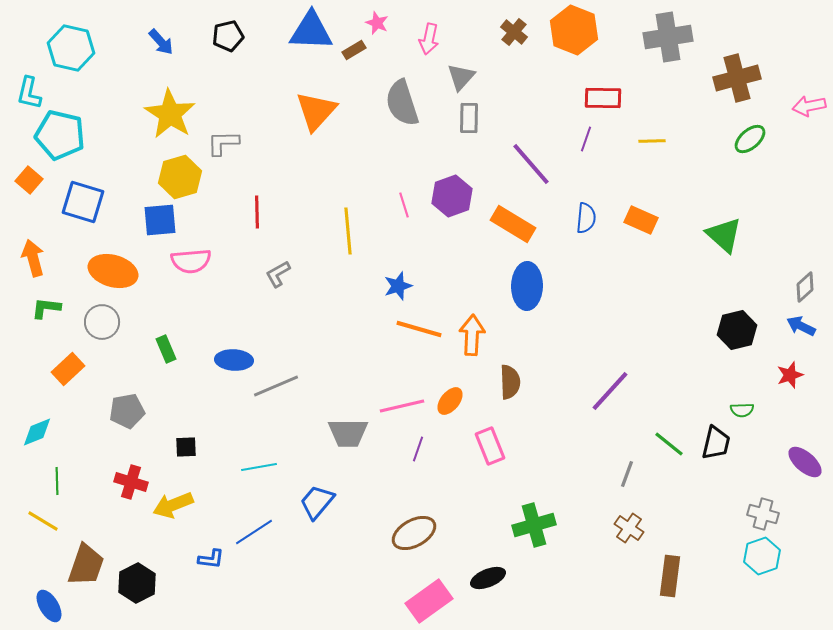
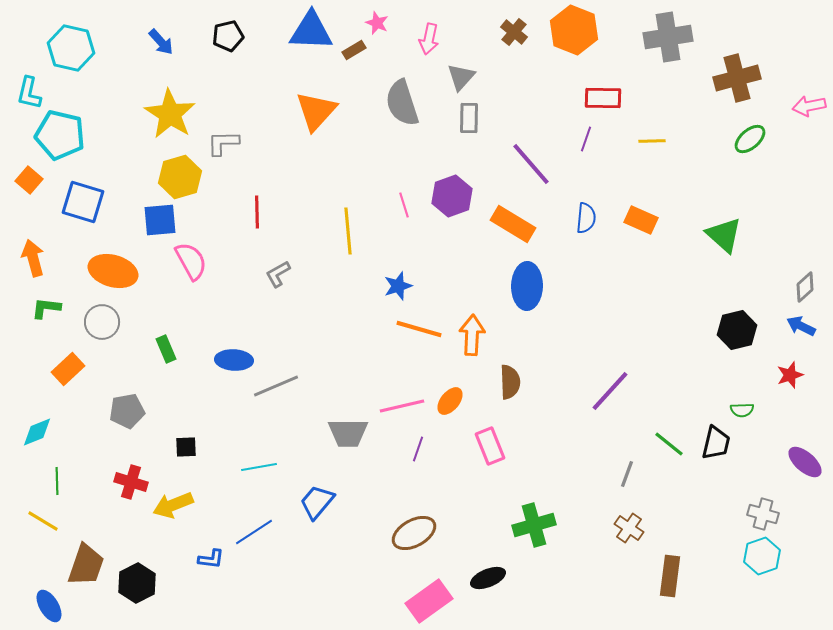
pink semicircle at (191, 261): rotated 114 degrees counterclockwise
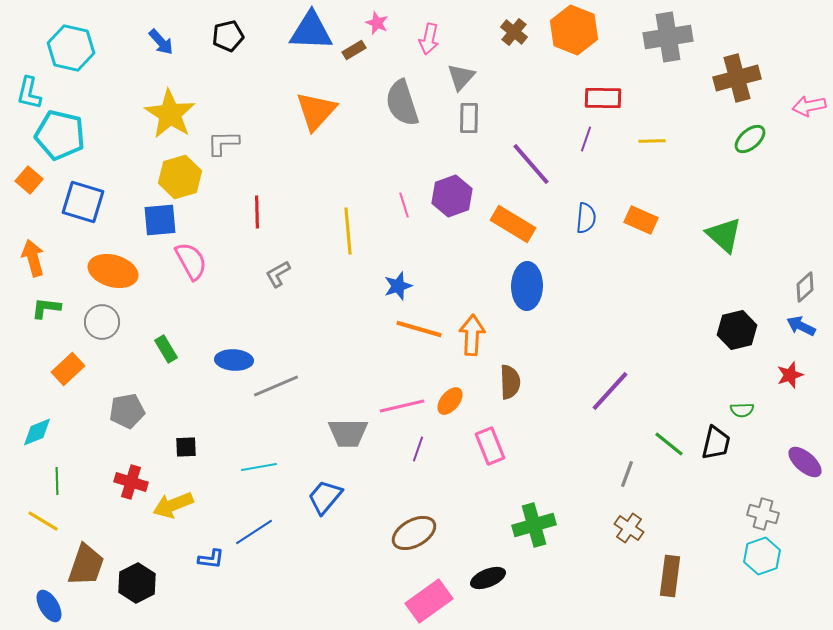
green rectangle at (166, 349): rotated 8 degrees counterclockwise
blue trapezoid at (317, 502): moved 8 px right, 5 px up
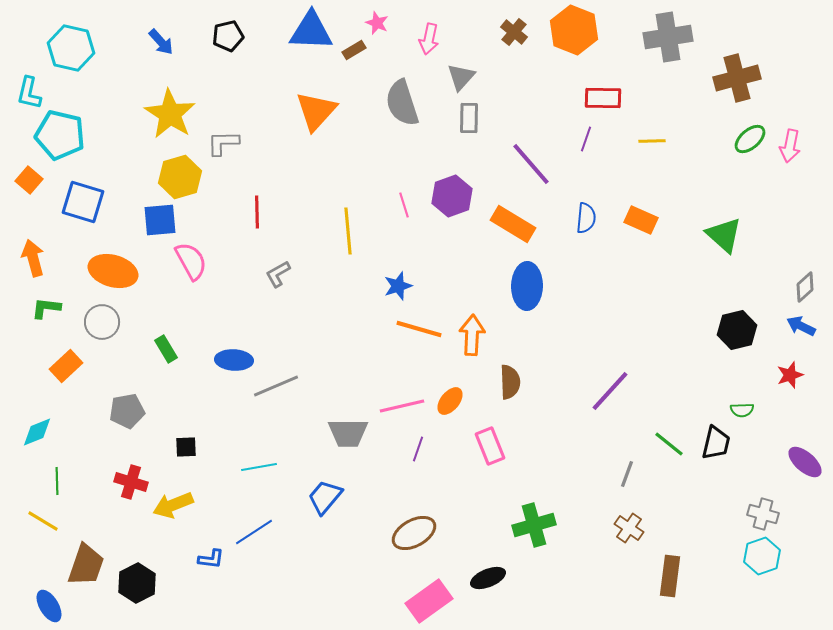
pink arrow at (809, 106): moved 19 px left, 40 px down; rotated 68 degrees counterclockwise
orange rectangle at (68, 369): moved 2 px left, 3 px up
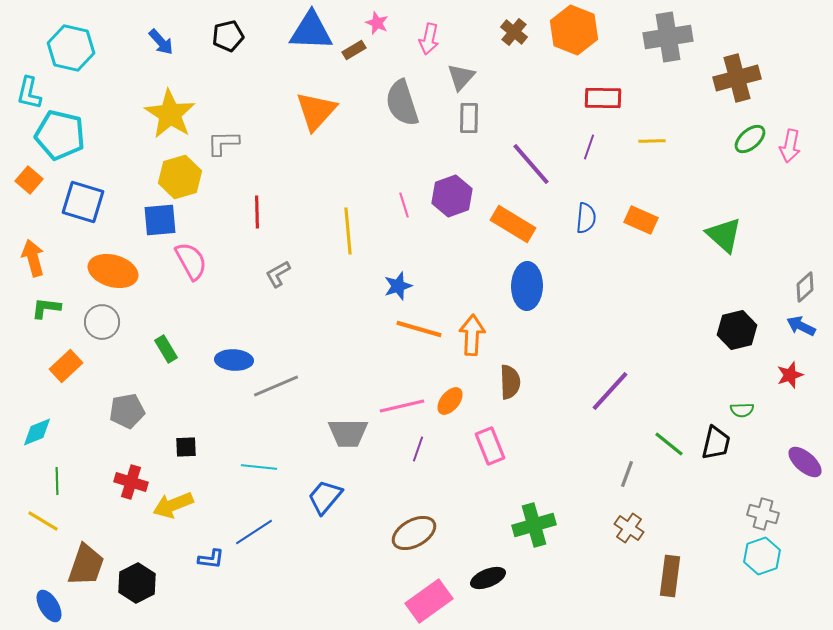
purple line at (586, 139): moved 3 px right, 8 px down
cyan line at (259, 467): rotated 16 degrees clockwise
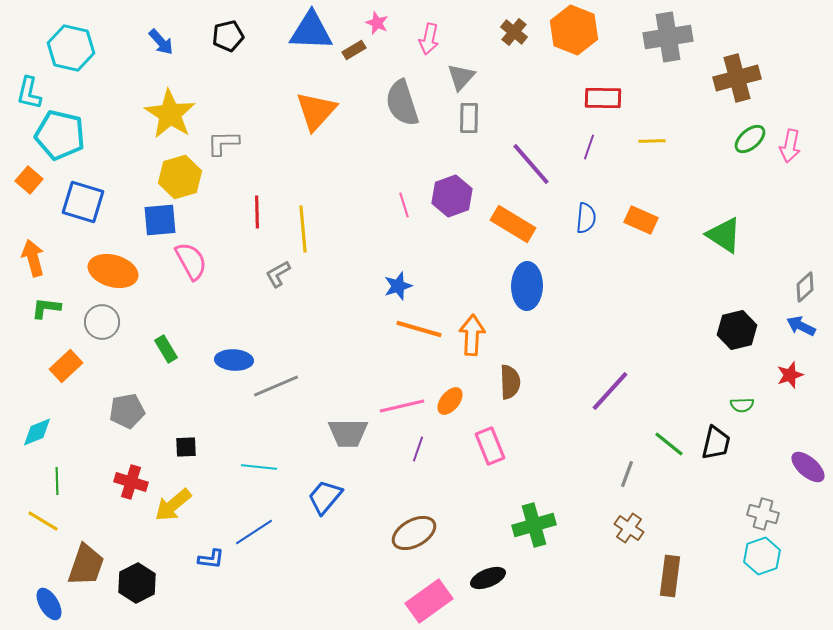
yellow line at (348, 231): moved 45 px left, 2 px up
green triangle at (724, 235): rotated 9 degrees counterclockwise
green semicircle at (742, 410): moved 5 px up
purple ellipse at (805, 462): moved 3 px right, 5 px down
yellow arrow at (173, 505): rotated 18 degrees counterclockwise
blue ellipse at (49, 606): moved 2 px up
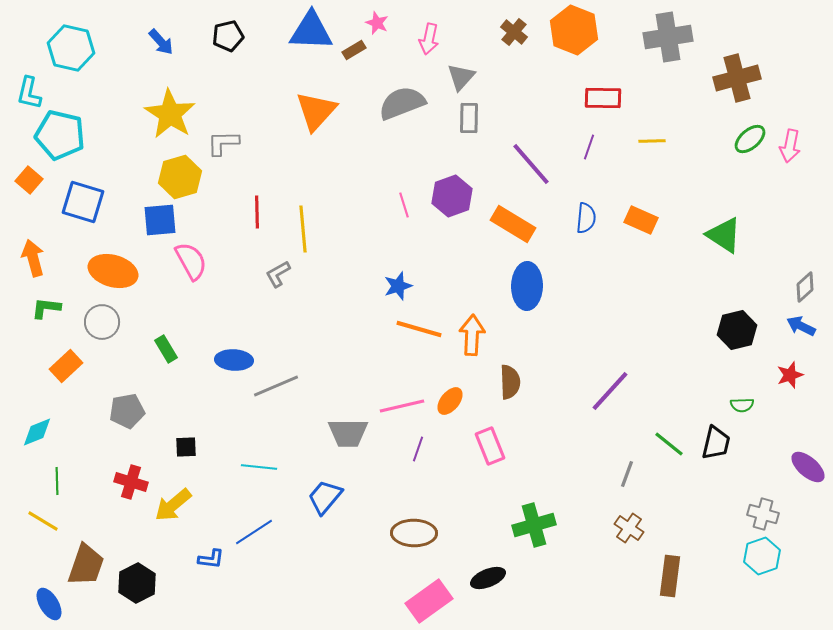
gray semicircle at (402, 103): rotated 87 degrees clockwise
brown ellipse at (414, 533): rotated 30 degrees clockwise
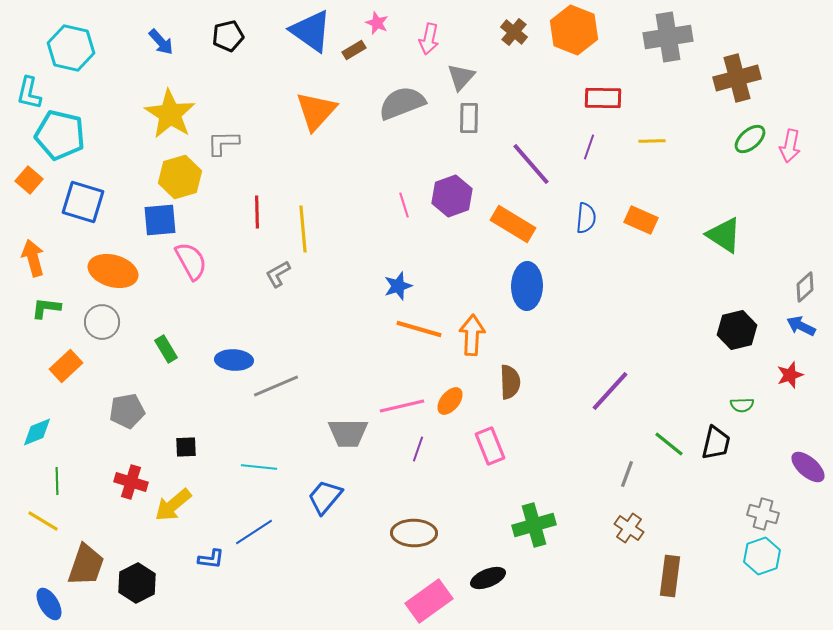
blue triangle at (311, 31): rotated 33 degrees clockwise
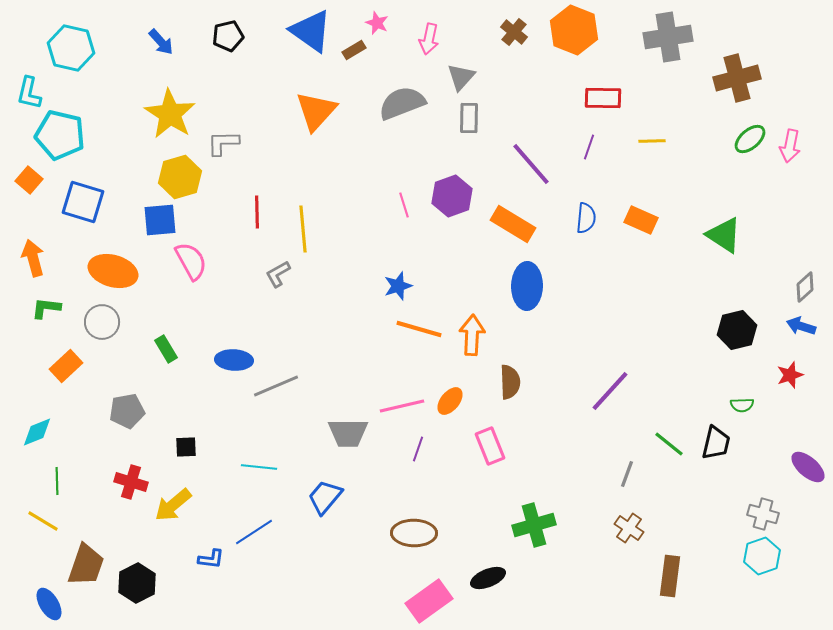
blue arrow at (801, 326): rotated 8 degrees counterclockwise
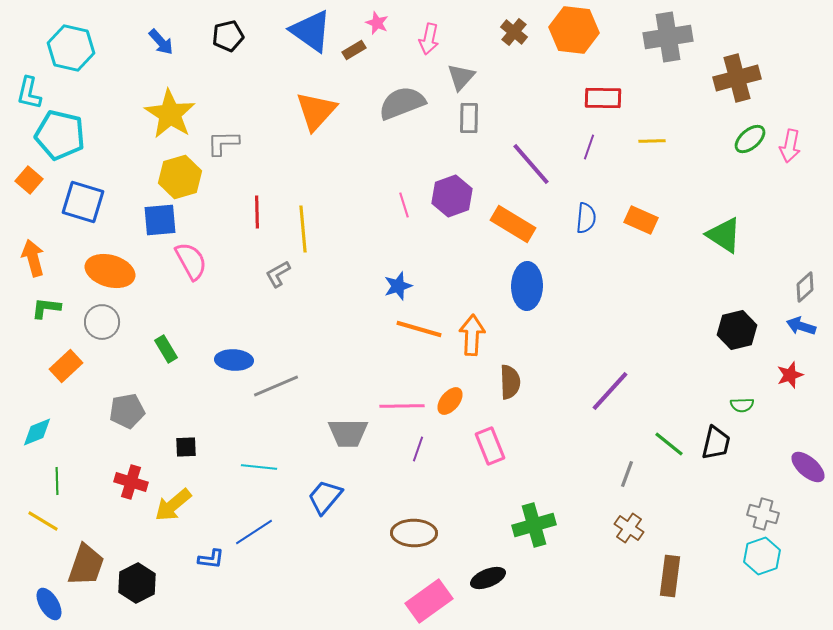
orange hexagon at (574, 30): rotated 15 degrees counterclockwise
orange ellipse at (113, 271): moved 3 px left
pink line at (402, 406): rotated 12 degrees clockwise
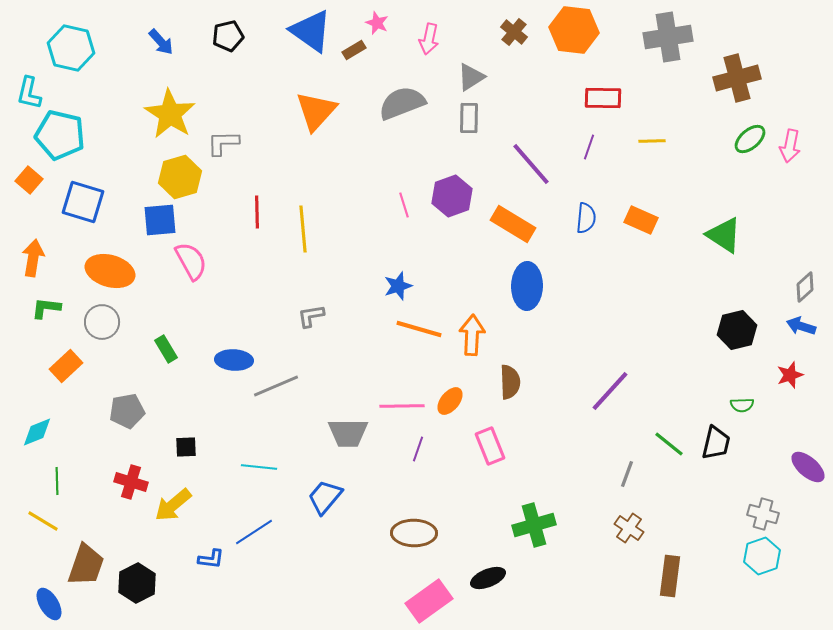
gray triangle at (461, 77): moved 10 px right; rotated 16 degrees clockwise
orange arrow at (33, 258): rotated 24 degrees clockwise
gray L-shape at (278, 274): moved 33 px right, 42 px down; rotated 20 degrees clockwise
